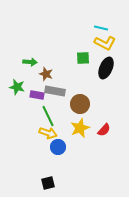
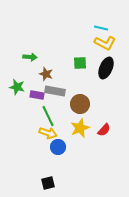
green square: moved 3 px left, 5 px down
green arrow: moved 5 px up
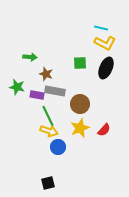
yellow arrow: moved 1 px right, 2 px up
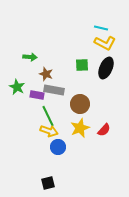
green square: moved 2 px right, 2 px down
green star: rotated 14 degrees clockwise
gray rectangle: moved 1 px left, 1 px up
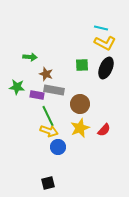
green star: rotated 21 degrees counterclockwise
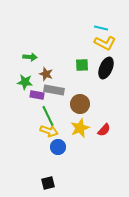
green star: moved 8 px right, 5 px up
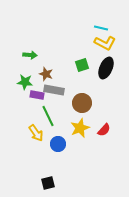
green arrow: moved 2 px up
green square: rotated 16 degrees counterclockwise
brown circle: moved 2 px right, 1 px up
yellow arrow: moved 13 px left, 2 px down; rotated 36 degrees clockwise
blue circle: moved 3 px up
